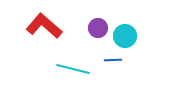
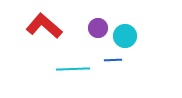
cyan line: rotated 16 degrees counterclockwise
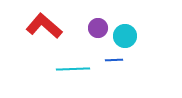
blue line: moved 1 px right
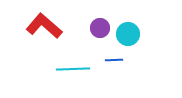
purple circle: moved 2 px right
cyan circle: moved 3 px right, 2 px up
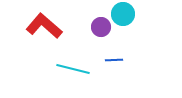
purple circle: moved 1 px right, 1 px up
cyan circle: moved 5 px left, 20 px up
cyan line: rotated 16 degrees clockwise
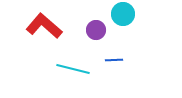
purple circle: moved 5 px left, 3 px down
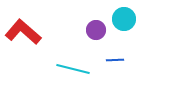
cyan circle: moved 1 px right, 5 px down
red L-shape: moved 21 px left, 6 px down
blue line: moved 1 px right
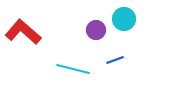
blue line: rotated 18 degrees counterclockwise
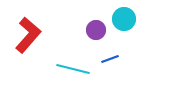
red L-shape: moved 5 px right, 3 px down; rotated 90 degrees clockwise
blue line: moved 5 px left, 1 px up
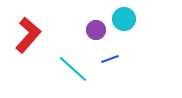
cyan line: rotated 28 degrees clockwise
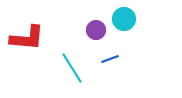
red L-shape: moved 1 px left, 3 px down; rotated 54 degrees clockwise
cyan line: moved 1 px left, 1 px up; rotated 16 degrees clockwise
